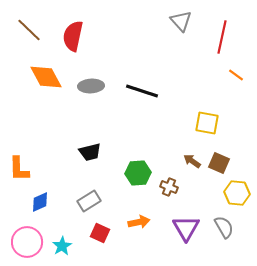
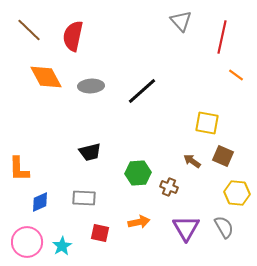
black line: rotated 60 degrees counterclockwise
brown square: moved 4 px right, 7 px up
gray rectangle: moved 5 px left, 3 px up; rotated 35 degrees clockwise
red square: rotated 12 degrees counterclockwise
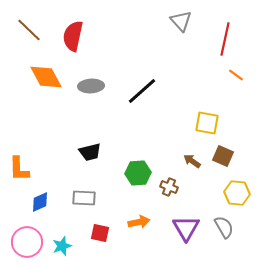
red line: moved 3 px right, 2 px down
cyan star: rotated 12 degrees clockwise
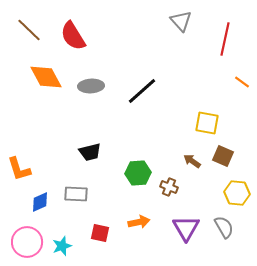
red semicircle: rotated 44 degrees counterclockwise
orange line: moved 6 px right, 7 px down
orange L-shape: rotated 16 degrees counterclockwise
gray rectangle: moved 8 px left, 4 px up
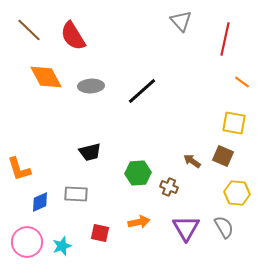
yellow square: moved 27 px right
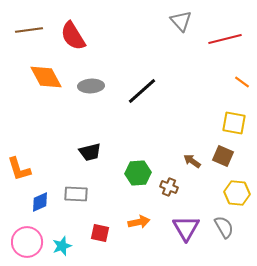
brown line: rotated 52 degrees counterclockwise
red line: rotated 64 degrees clockwise
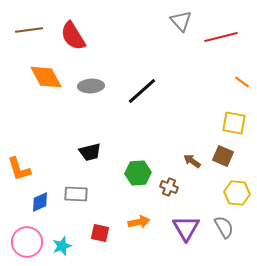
red line: moved 4 px left, 2 px up
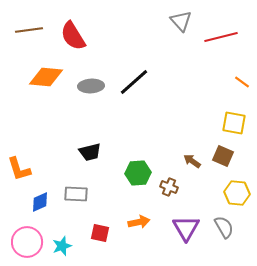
orange diamond: rotated 56 degrees counterclockwise
black line: moved 8 px left, 9 px up
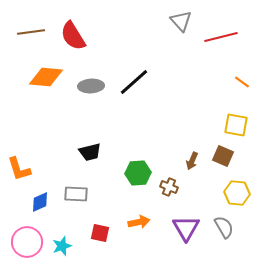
brown line: moved 2 px right, 2 px down
yellow square: moved 2 px right, 2 px down
brown arrow: rotated 102 degrees counterclockwise
